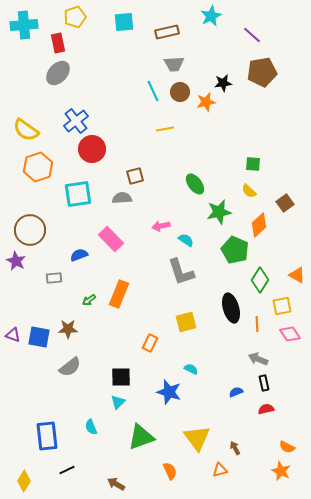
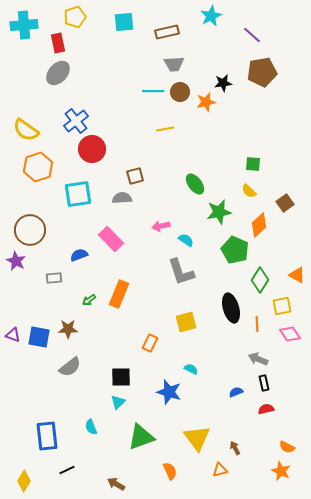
cyan line at (153, 91): rotated 65 degrees counterclockwise
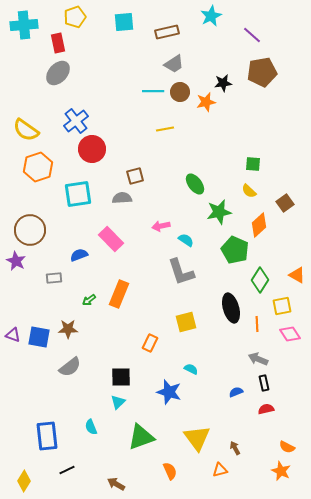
gray trapezoid at (174, 64): rotated 30 degrees counterclockwise
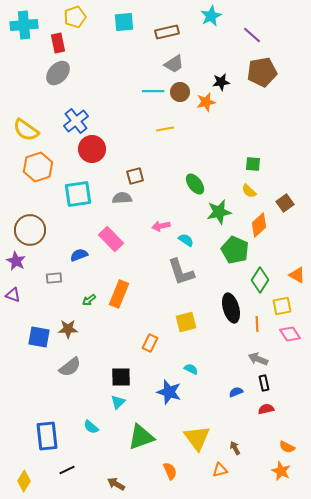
black star at (223, 83): moved 2 px left, 1 px up
purple triangle at (13, 335): moved 40 px up
cyan semicircle at (91, 427): rotated 28 degrees counterclockwise
